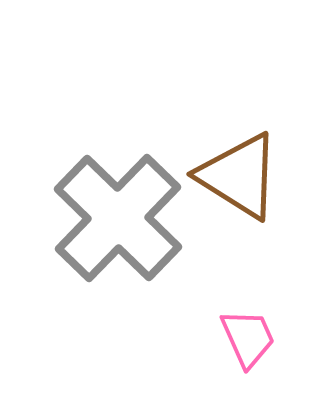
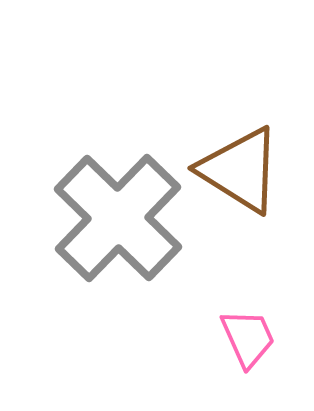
brown triangle: moved 1 px right, 6 px up
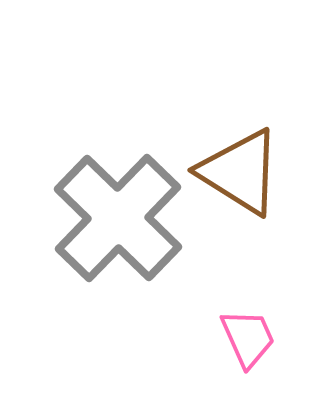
brown triangle: moved 2 px down
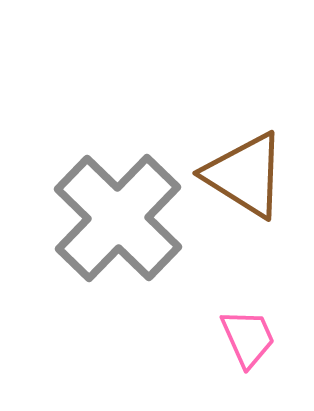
brown triangle: moved 5 px right, 3 px down
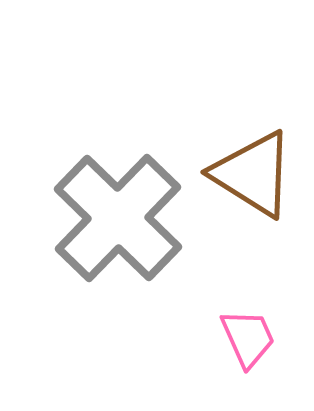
brown triangle: moved 8 px right, 1 px up
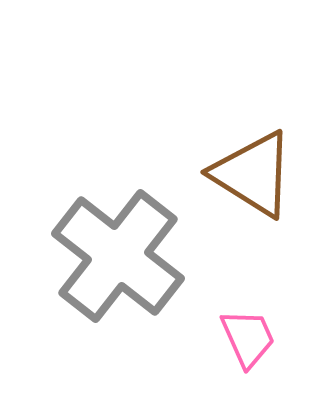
gray cross: moved 38 px down; rotated 6 degrees counterclockwise
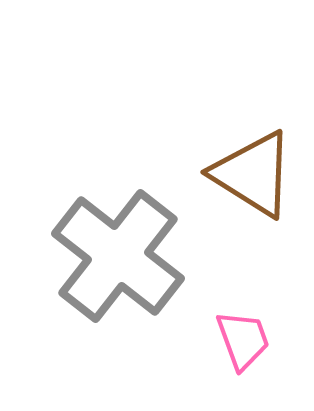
pink trapezoid: moved 5 px left, 2 px down; rotated 4 degrees clockwise
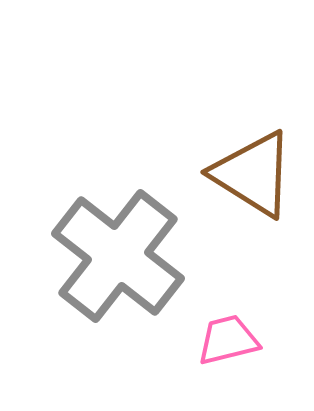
pink trapezoid: moved 15 px left; rotated 84 degrees counterclockwise
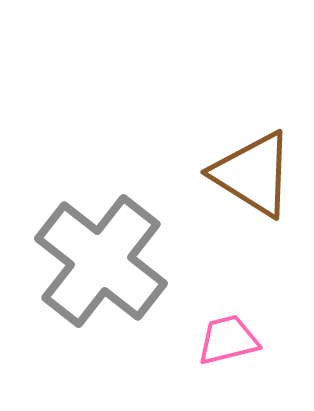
gray cross: moved 17 px left, 5 px down
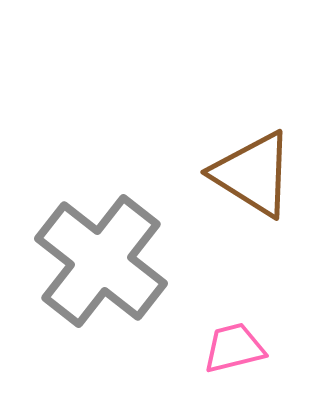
pink trapezoid: moved 6 px right, 8 px down
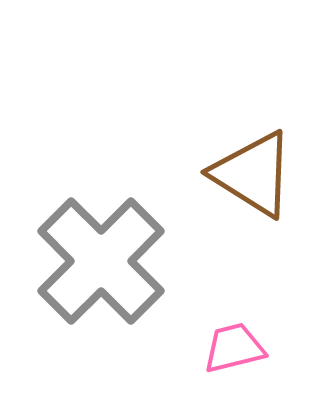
gray cross: rotated 7 degrees clockwise
